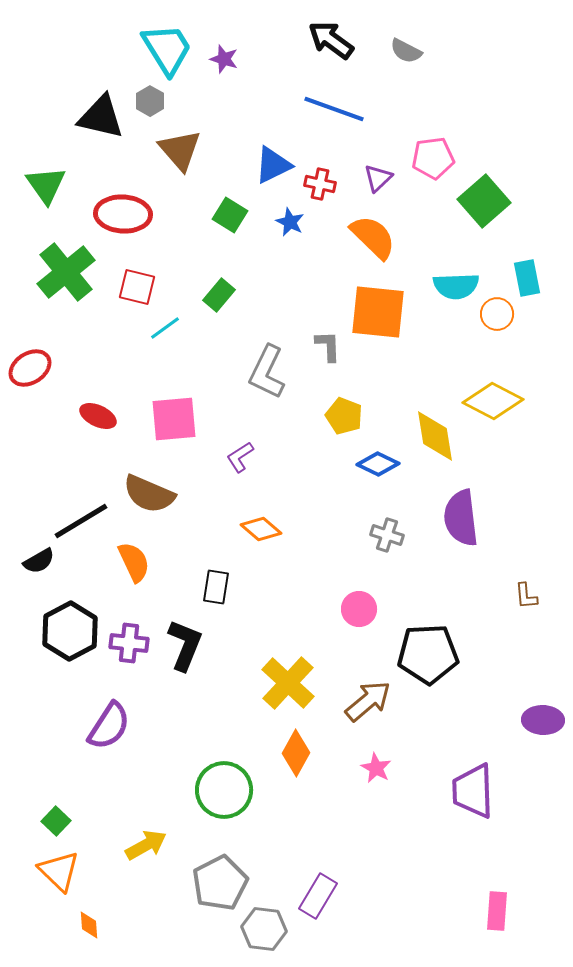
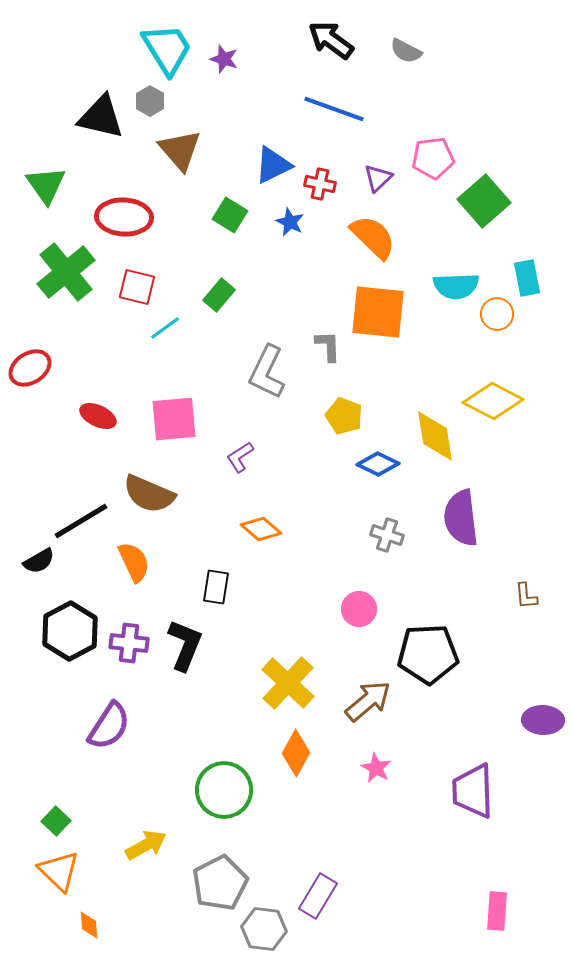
red ellipse at (123, 214): moved 1 px right, 3 px down
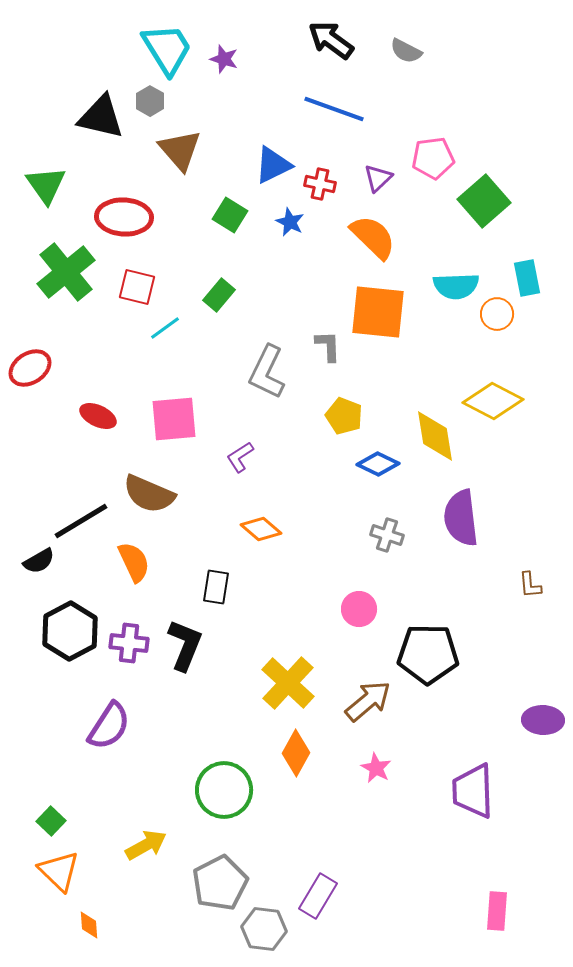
brown L-shape at (526, 596): moved 4 px right, 11 px up
black pentagon at (428, 654): rotated 4 degrees clockwise
green square at (56, 821): moved 5 px left
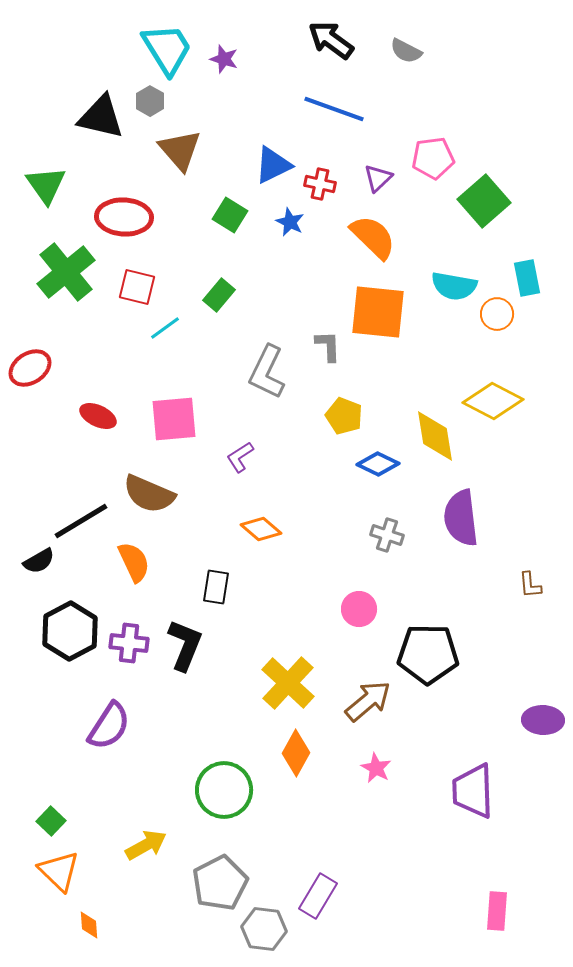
cyan semicircle at (456, 286): moved 2 px left; rotated 12 degrees clockwise
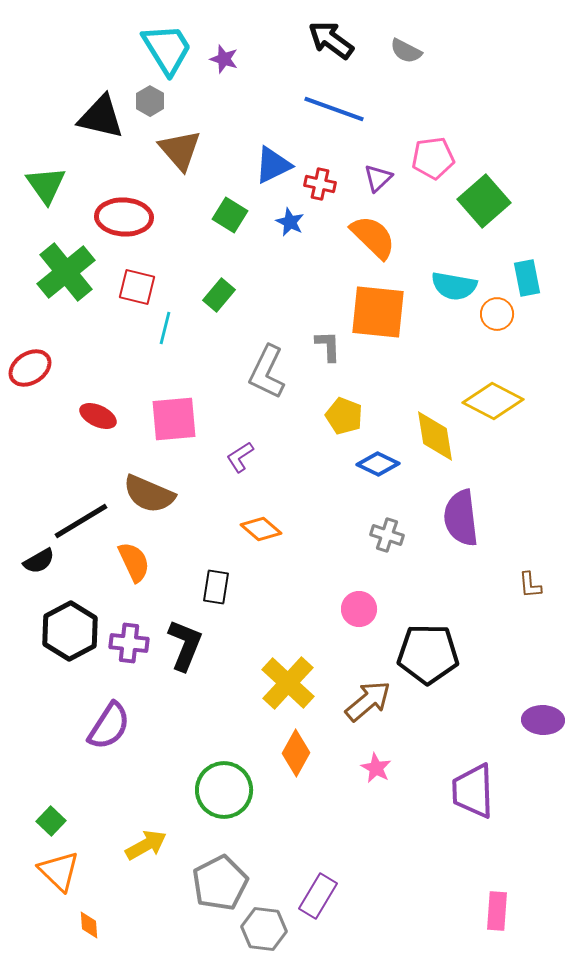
cyan line at (165, 328): rotated 40 degrees counterclockwise
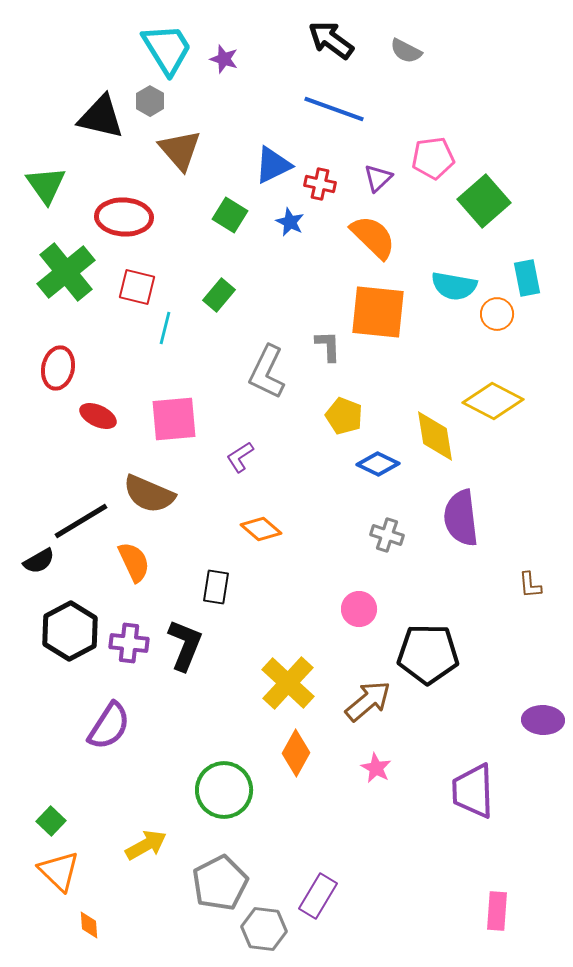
red ellipse at (30, 368): moved 28 px right; rotated 45 degrees counterclockwise
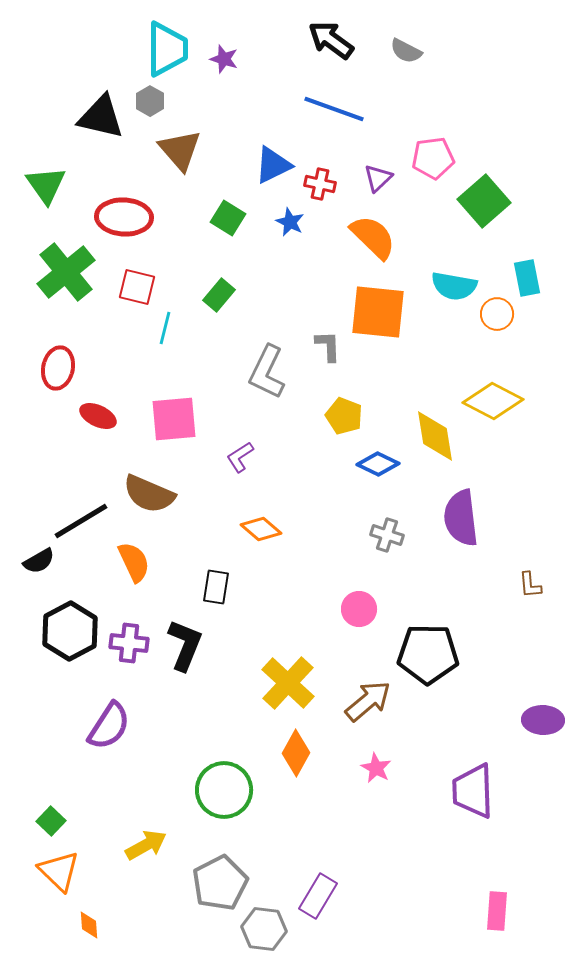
cyan trapezoid at (167, 49): rotated 32 degrees clockwise
green square at (230, 215): moved 2 px left, 3 px down
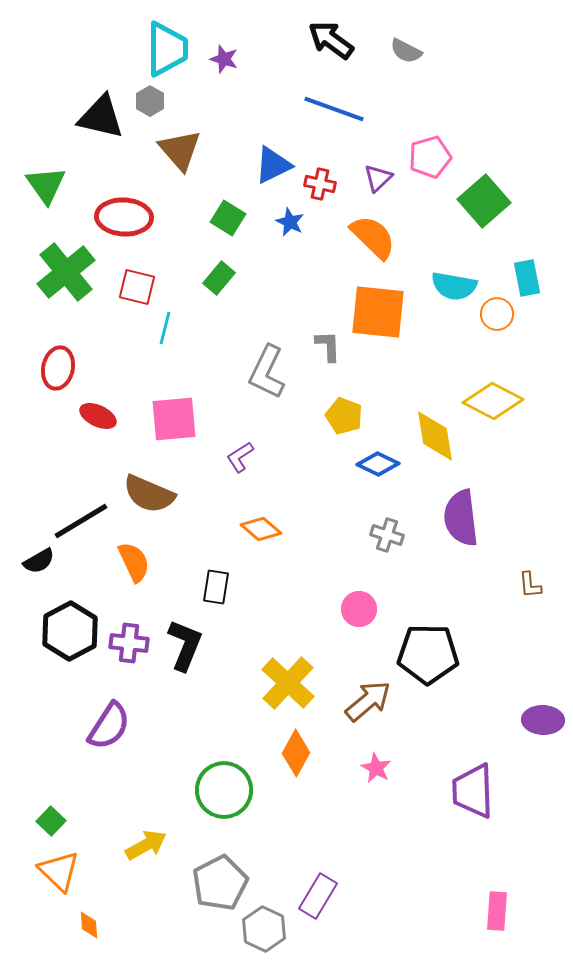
pink pentagon at (433, 158): moved 3 px left, 1 px up; rotated 9 degrees counterclockwise
green rectangle at (219, 295): moved 17 px up
gray hexagon at (264, 929): rotated 18 degrees clockwise
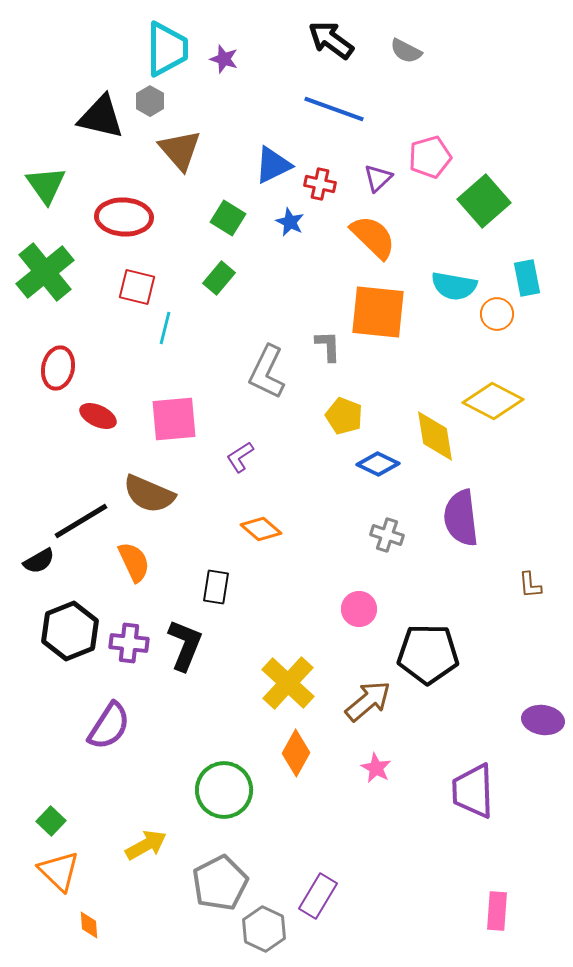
green cross at (66, 272): moved 21 px left
black hexagon at (70, 631): rotated 6 degrees clockwise
purple ellipse at (543, 720): rotated 6 degrees clockwise
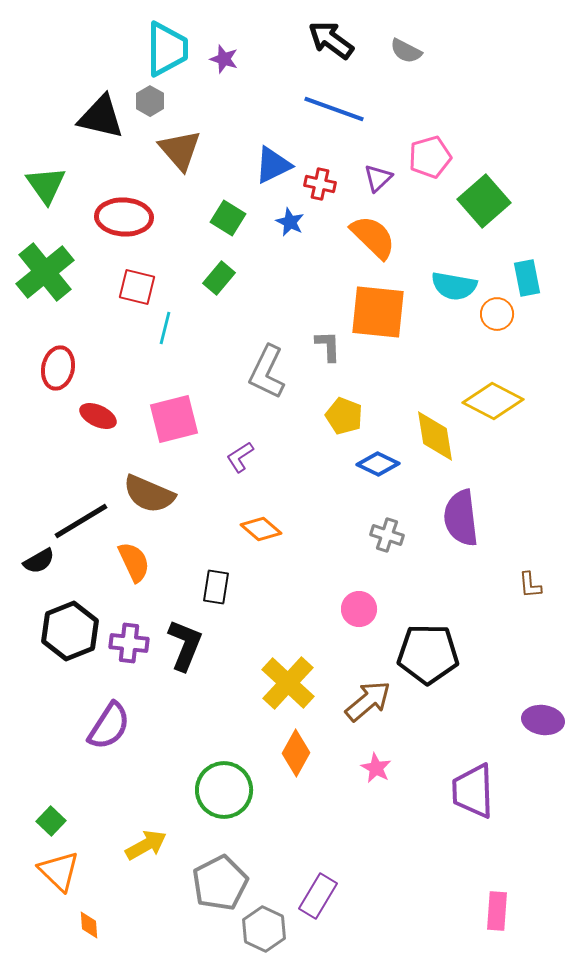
pink square at (174, 419): rotated 9 degrees counterclockwise
